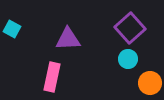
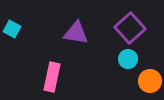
purple triangle: moved 8 px right, 6 px up; rotated 12 degrees clockwise
orange circle: moved 2 px up
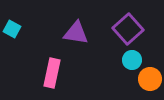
purple square: moved 2 px left, 1 px down
cyan circle: moved 4 px right, 1 px down
pink rectangle: moved 4 px up
orange circle: moved 2 px up
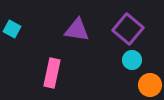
purple square: rotated 8 degrees counterclockwise
purple triangle: moved 1 px right, 3 px up
orange circle: moved 6 px down
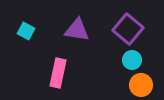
cyan square: moved 14 px right, 2 px down
pink rectangle: moved 6 px right
orange circle: moved 9 px left
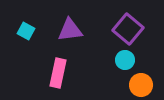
purple triangle: moved 7 px left; rotated 16 degrees counterclockwise
cyan circle: moved 7 px left
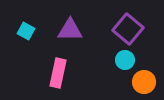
purple triangle: rotated 8 degrees clockwise
orange circle: moved 3 px right, 3 px up
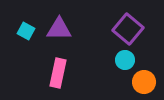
purple triangle: moved 11 px left, 1 px up
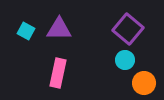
orange circle: moved 1 px down
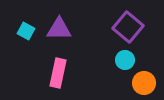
purple square: moved 2 px up
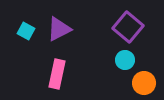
purple triangle: rotated 28 degrees counterclockwise
pink rectangle: moved 1 px left, 1 px down
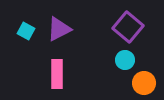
pink rectangle: rotated 12 degrees counterclockwise
